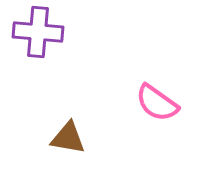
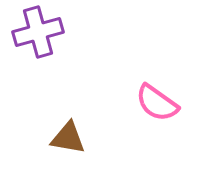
purple cross: rotated 21 degrees counterclockwise
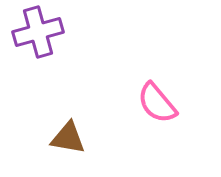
pink semicircle: rotated 15 degrees clockwise
